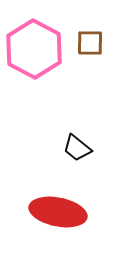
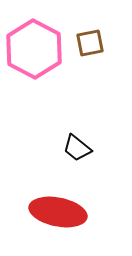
brown square: rotated 12 degrees counterclockwise
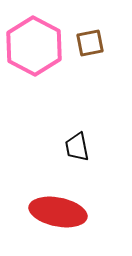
pink hexagon: moved 3 px up
black trapezoid: moved 1 px up; rotated 40 degrees clockwise
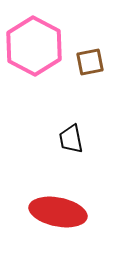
brown square: moved 19 px down
black trapezoid: moved 6 px left, 8 px up
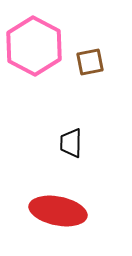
black trapezoid: moved 4 px down; rotated 12 degrees clockwise
red ellipse: moved 1 px up
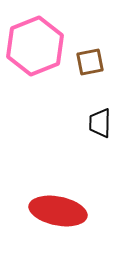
pink hexagon: moved 1 px right; rotated 10 degrees clockwise
black trapezoid: moved 29 px right, 20 px up
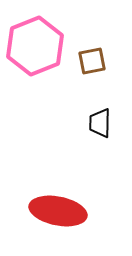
brown square: moved 2 px right, 1 px up
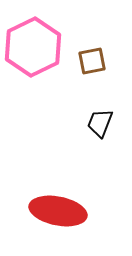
pink hexagon: moved 2 px left, 1 px down; rotated 4 degrees counterclockwise
black trapezoid: rotated 20 degrees clockwise
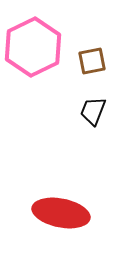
black trapezoid: moved 7 px left, 12 px up
red ellipse: moved 3 px right, 2 px down
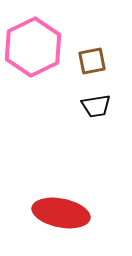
black trapezoid: moved 3 px right, 5 px up; rotated 120 degrees counterclockwise
